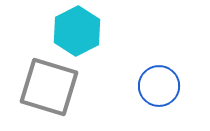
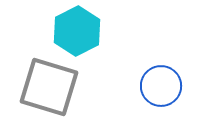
blue circle: moved 2 px right
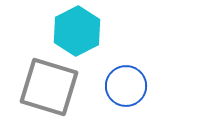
blue circle: moved 35 px left
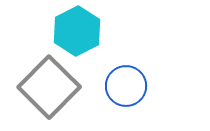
gray square: rotated 28 degrees clockwise
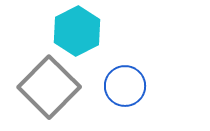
blue circle: moved 1 px left
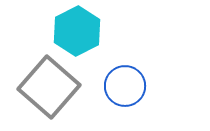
gray square: rotated 4 degrees counterclockwise
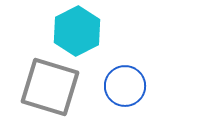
gray square: moved 1 px right; rotated 24 degrees counterclockwise
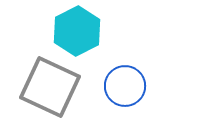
gray square: rotated 8 degrees clockwise
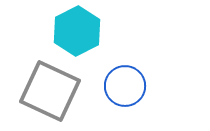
gray square: moved 4 px down
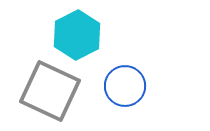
cyan hexagon: moved 4 px down
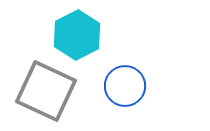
gray square: moved 4 px left
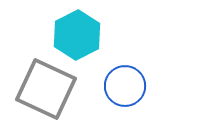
gray square: moved 2 px up
